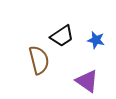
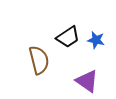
black trapezoid: moved 6 px right, 1 px down
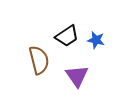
black trapezoid: moved 1 px left, 1 px up
purple triangle: moved 10 px left, 5 px up; rotated 20 degrees clockwise
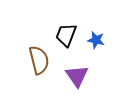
black trapezoid: moved 1 px left, 1 px up; rotated 145 degrees clockwise
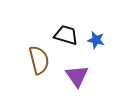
black trapezoid: rotated 85 degrees clockwise
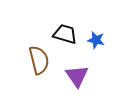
black trapezoid: moved 1 px left, 1 px up
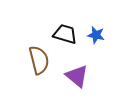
blue star: moved 5 px up
purple triangle: rotated 15 degrees counterclockwise
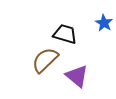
blue star: moved 8 px right, 12 px up; rotated 18 degrees clockwise
brown semicircle: moved 6 px right; rotated 120 degrees counterclockwise
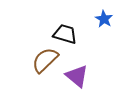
blue star: moved 4 px up
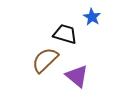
blue star: moved 12 px left, 2 px up
